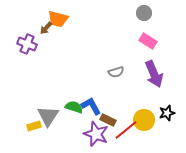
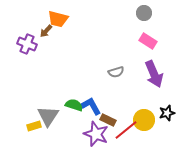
brown arrow: moved 3 px down
green semicircle: moved 2 px up
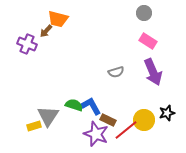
purple arrow: moved 1 px left, 2 px up
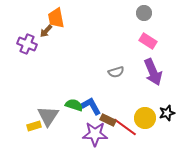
orange trapezoid: moved 2 px left, 1 px up; rotated 65 degrees clockwise
yellow circle: moved 1 px right, 2 px up
red line: moved 1 px left, 3 px up; rotated 75 degrees clockwise
purple star: moved 1 px left; rotated 20 degrees counterclockwise
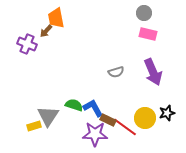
pink rectangle: moved 7 px up; rotated 18 degrees counterclockwise
blue L-shape: moved 2 px right, 2 px down
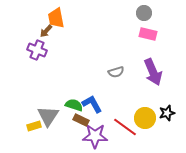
purple cross: moved 10 px right, 6 px down
blue L-shape: moved 1 px left, 4 px up
brown rectangle: moved 27 px left
purple star: moved 2 px down
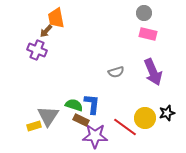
blue L-shape: rotated 35 degrees clockwise
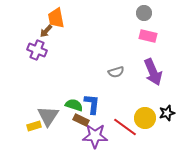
pink rectangle: moved 2 px down
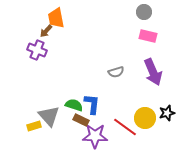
gray circle: moved 1 px up
gray triangle: moved 1 px right; rotated 15 degrees counterclockwise
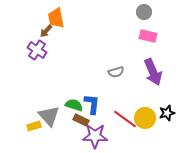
purple cross: rotated 12 degrees clockwise
red line: moved 8 px up
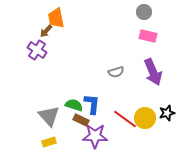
yellow rectangle: moved 15 px right, 16 px down
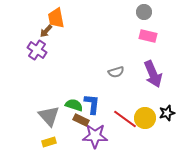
purple arrow: moved 2 px down
